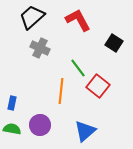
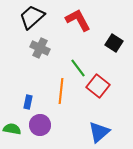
blue rectangle: moved 16 px right, 1 px up
blue triangle: moved 14 px right, 1 px down
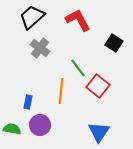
gray cross: rotated 12 degrees clockwise
blue triangle: rotated 15 degrees counterclockwise
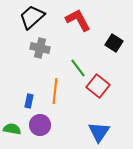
gray cross: rotated 24 degrees counterclockwise
orange line: moved 6 px left
blue rectangle: moved 1 px right, 1 px up
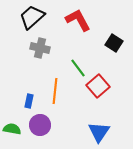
red square: rotated 10 degrees clockwise
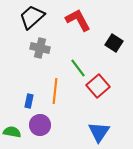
green semicircle: moved 3 px down
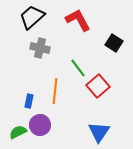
green semicircle: moved 6 px right; rotated 36 degrees counterclockwise
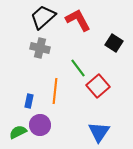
black trapezoid: moved 11 px right
